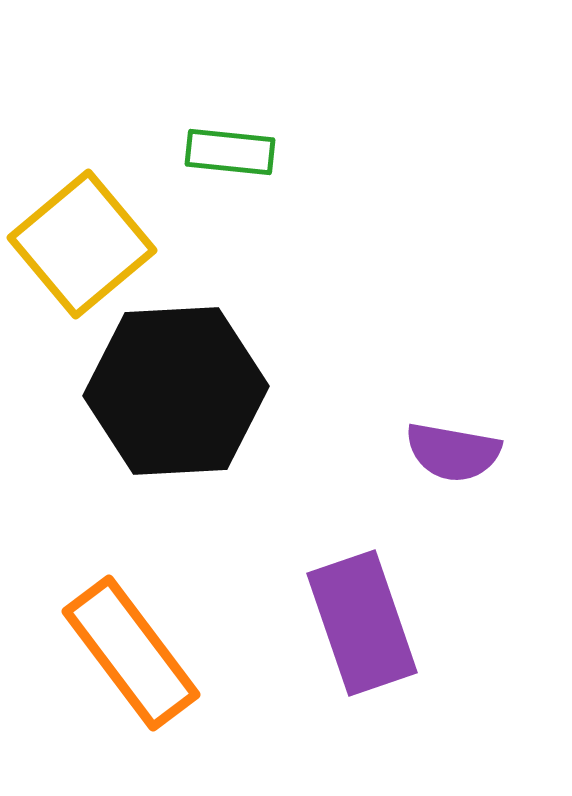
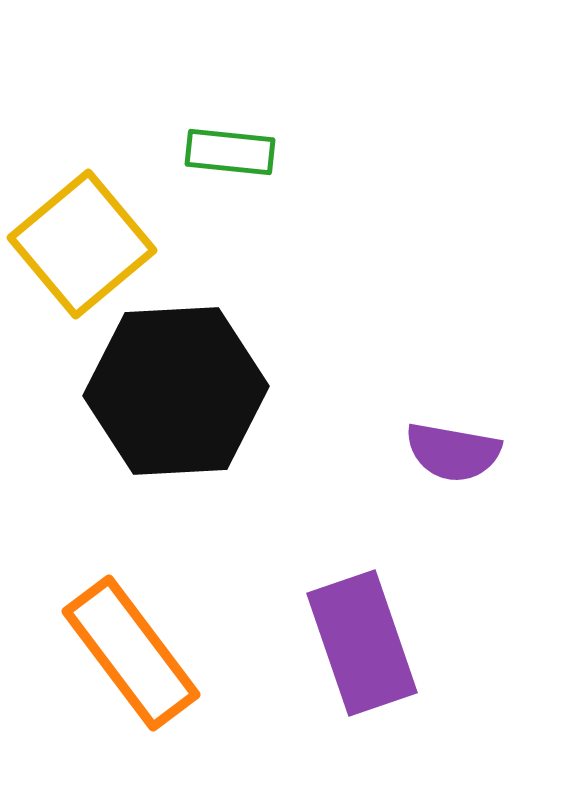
purple rectangle: moved 20 px down
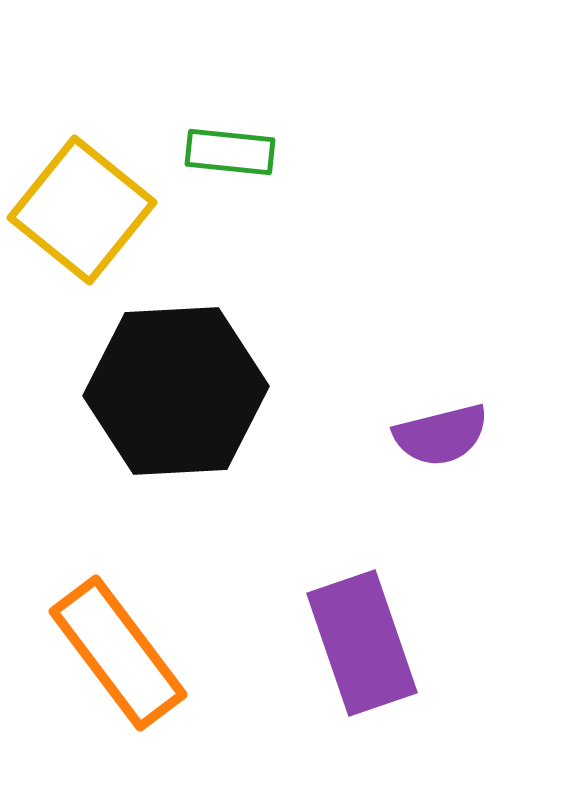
yellow square: moved 34 px up; rotated 11 degrees counterclockwise
purple semicircle: moved 12 px left, 17 px up; rotated 24 degrees counterclockwise
orange rectangle: moved 13 px left
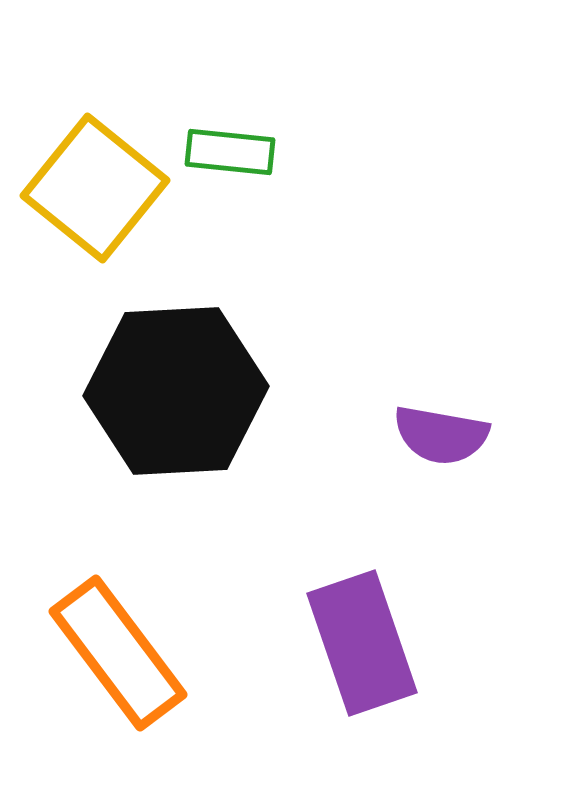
yellow square: moved 13 px right, 22 px up
purple semicircle: rotated 24 degrees clockwise
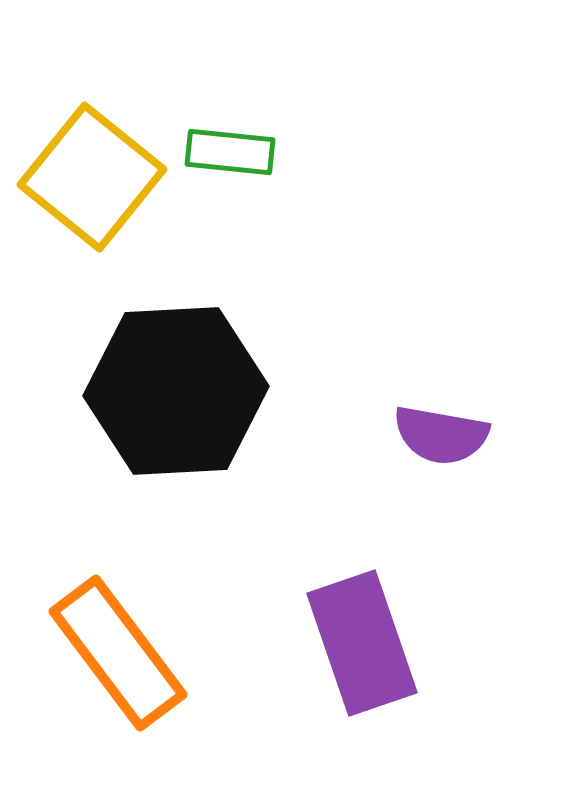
yellow square: moved 3 px left, 11 px up
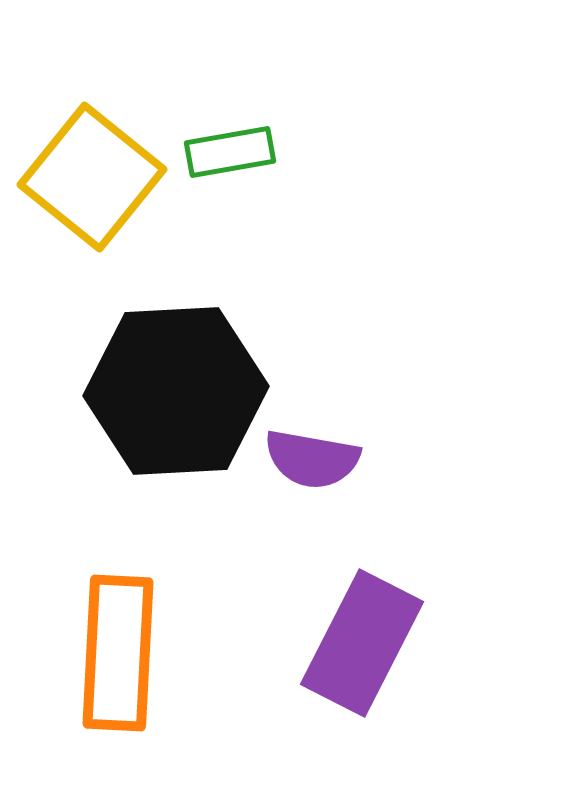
green rectangle: rotated 16 degrees counterclockwise
purple semicircle: moved 129 px left, 24 px down
purple rectangle: rotated 46 degrees clockwise
orange rectangle: rotated 40 degrees clockwise
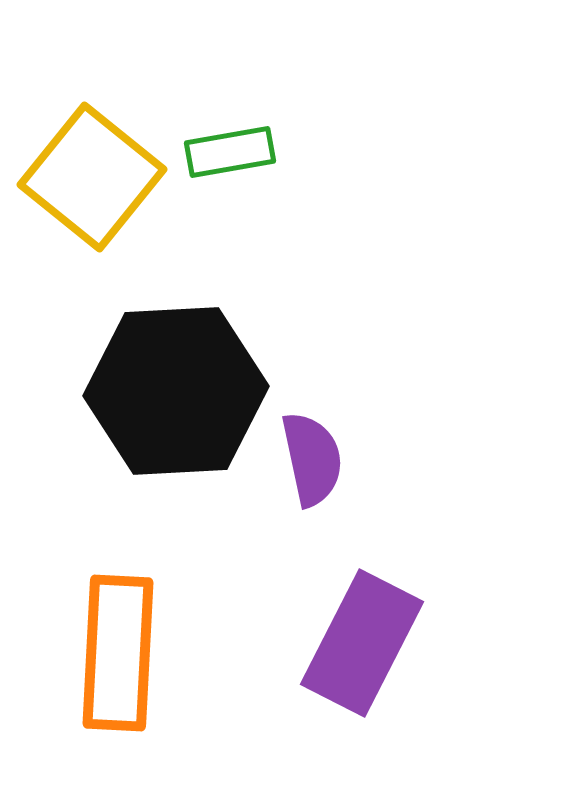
purple semicircle: rotated 112 degrees counterclockwise
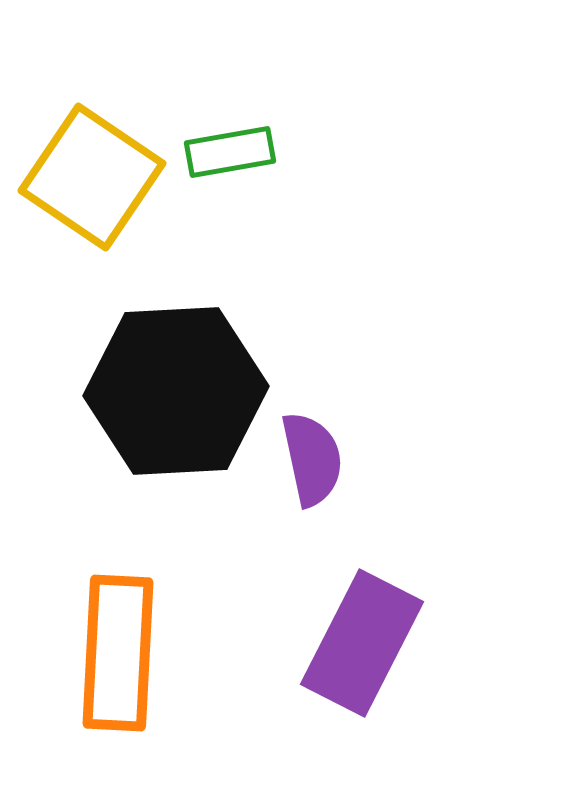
yellow square: rotated 5 degrees counterclockwise
